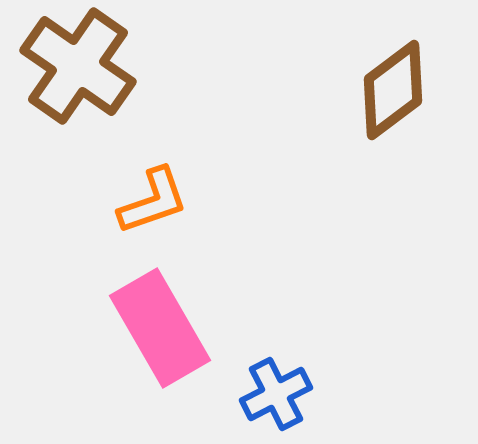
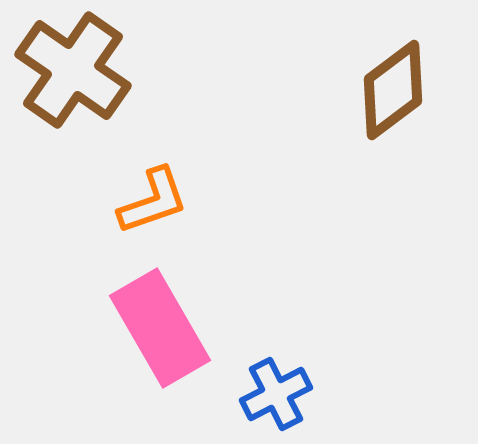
brown cross: moved 5 px left, 4 px down
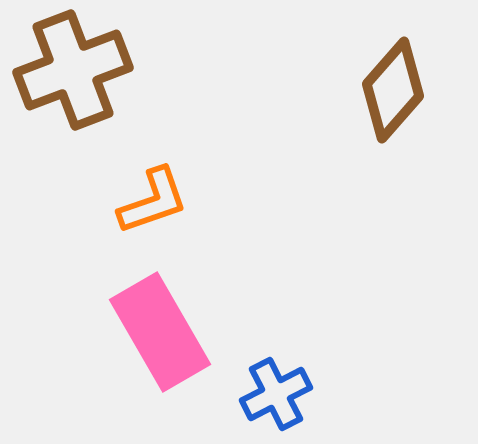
brown cross: rotated 34 degrees clockwise
brown diamond: rotated 12 degrees counterclockwise
pink rectangle: moved 4 px down
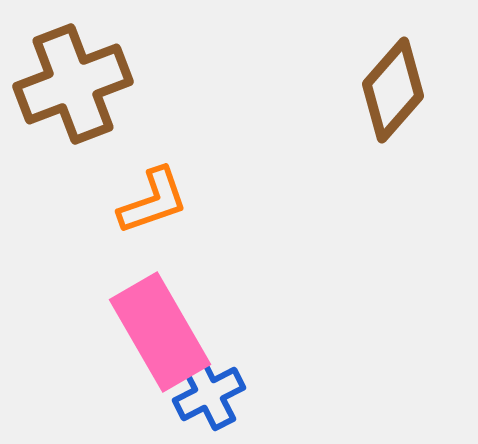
brown cross: moved 14 px down
blue cross: moved 67 px left
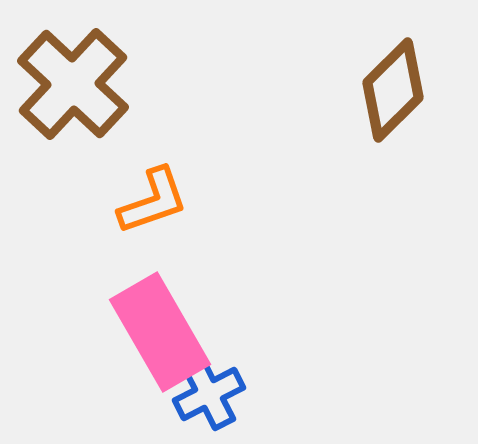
brown cross: rotated 26 degrees counterclockwise
brown diamond: rotated 4 degrees clockwise
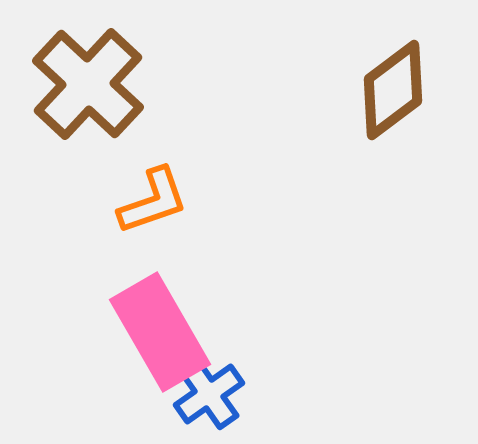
brown cross: moved 15 px right
brown diamond: rotated 8 degrees clockwise
blue cross: rotated 8 degrees counterclockwise
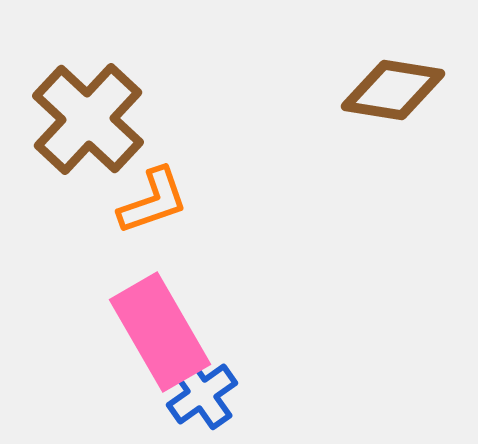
brown cross: moved 35 px down
brown diamond: rotated 46 degrees clockwise
blue cross: moved 7 px left
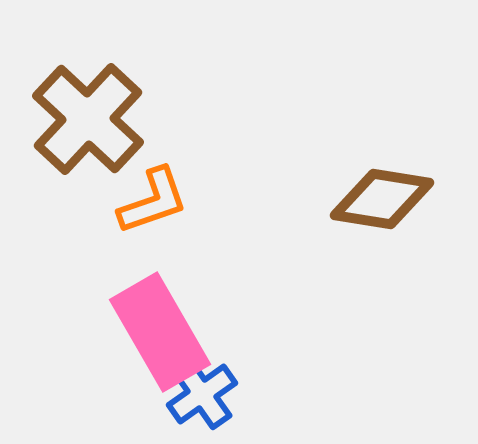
brown diamond: moved 11 px left, 109 px down
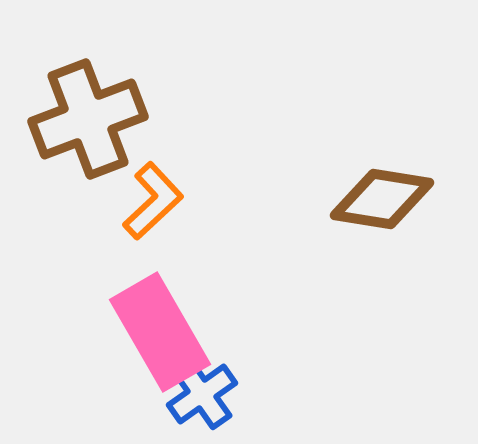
brown cross: rotated 26 degrees clockwise
orange L-shape: rotated 24 degrees counterclockwise
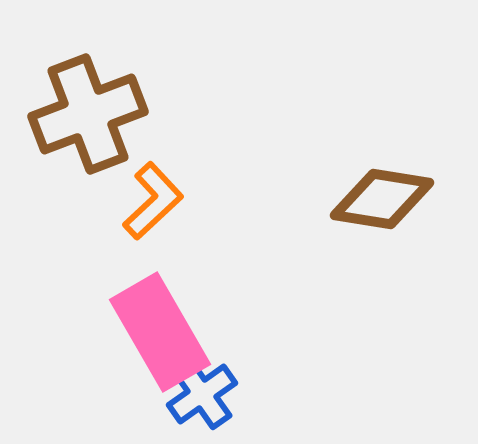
brown cross: moved 5 px up
